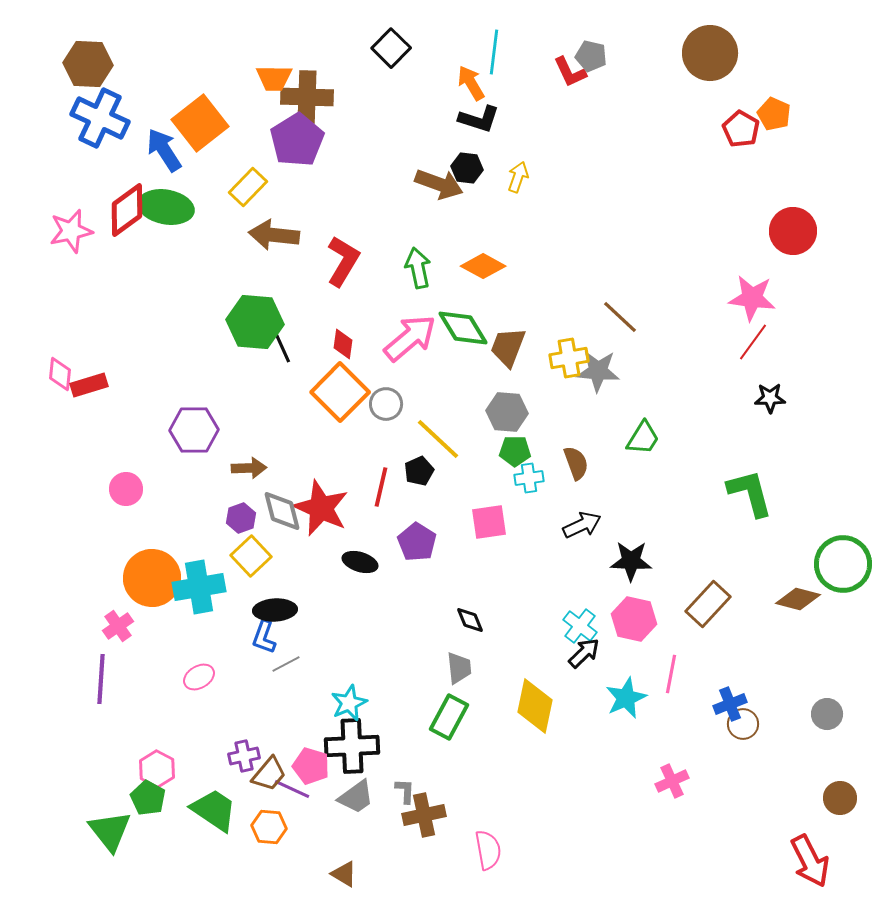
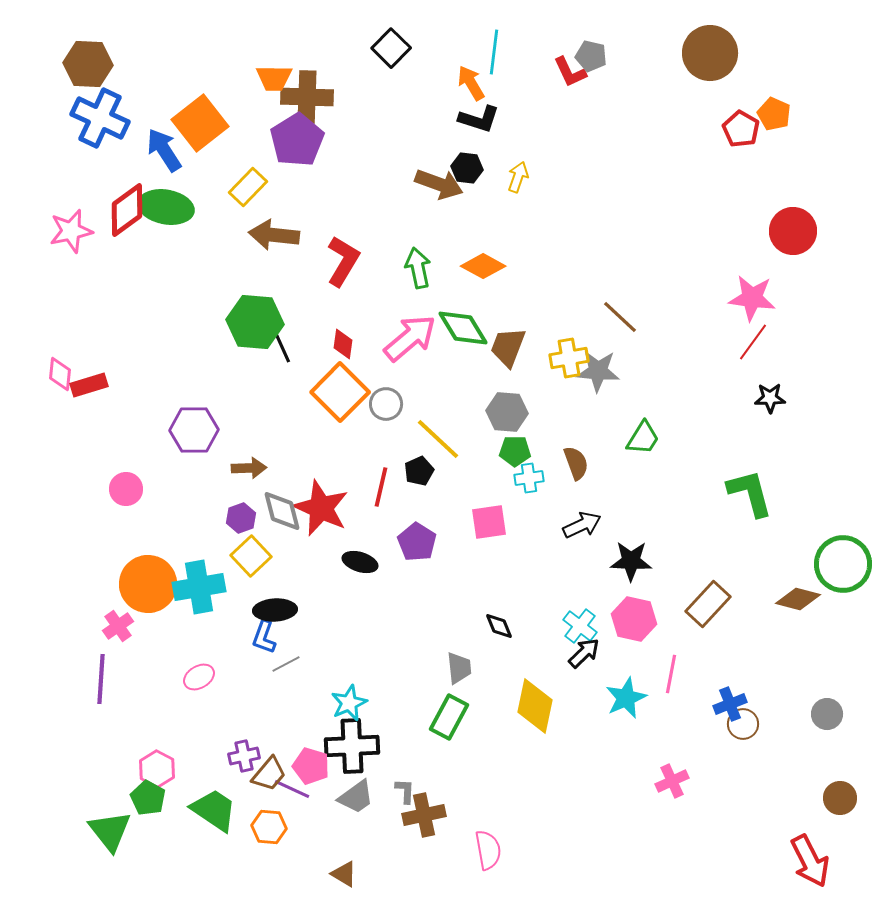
orange circle at (152, 578): moved 4 px left, 6 px down
black diamond at (470, 620): moved 29 px right, 6 px down
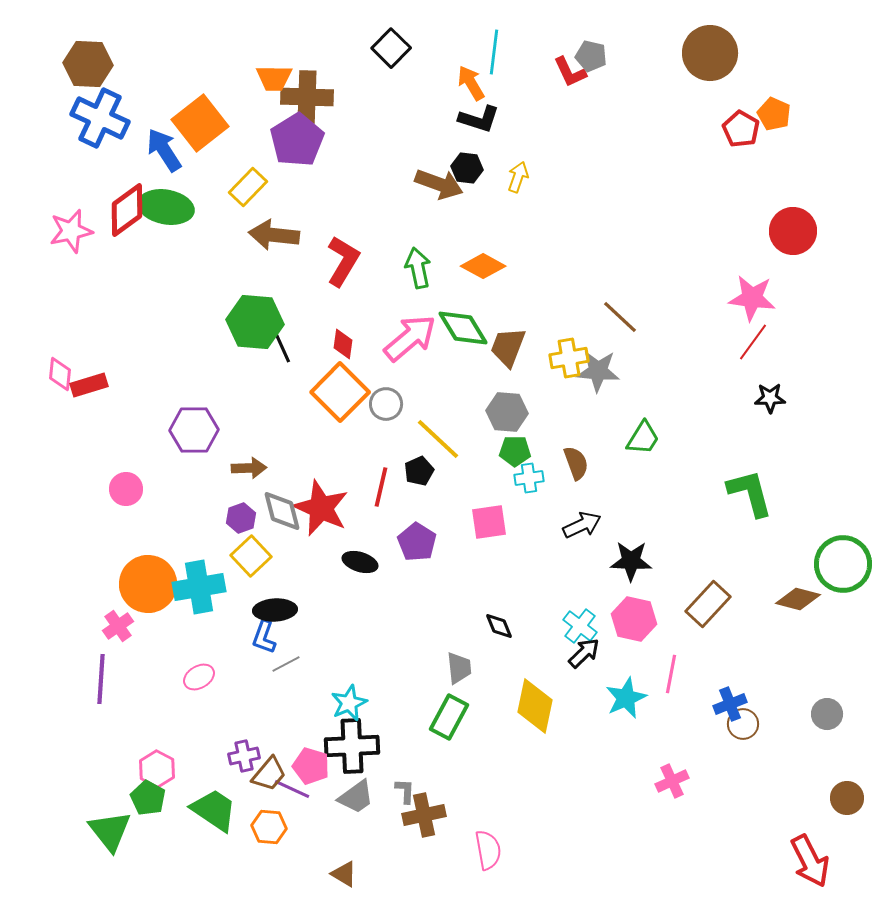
brown circle at (840, 798): moved 7 px right
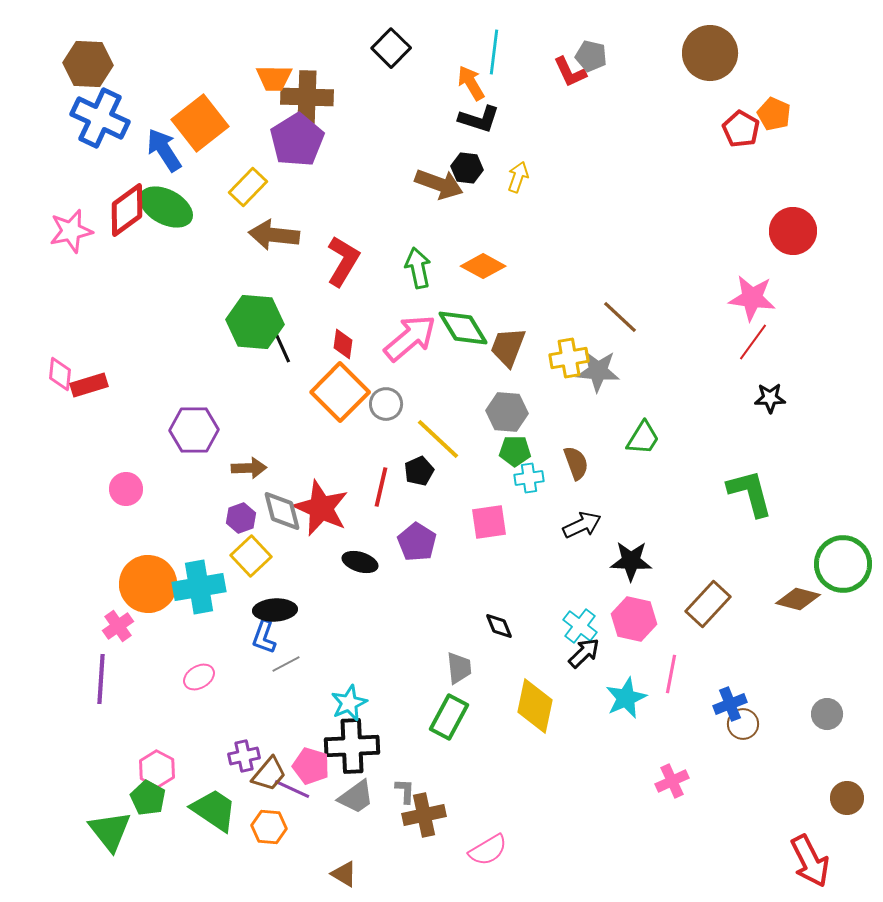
green ellipse at (166, 207): rotated 18 degrees clockwise
pink semicircle at (488, 850): rotated 69 degrees clockwise
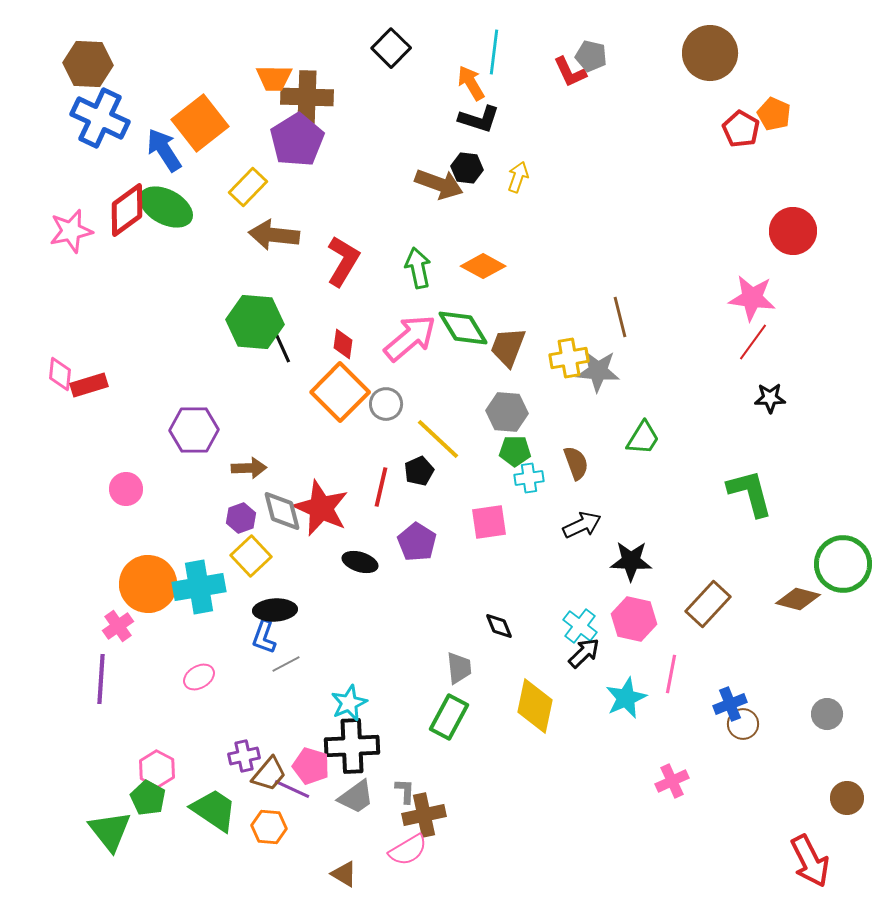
brown line at (620, 317): rotated 33 degrees clockwise
pink semicircle at (488, 850): moved 80 px left
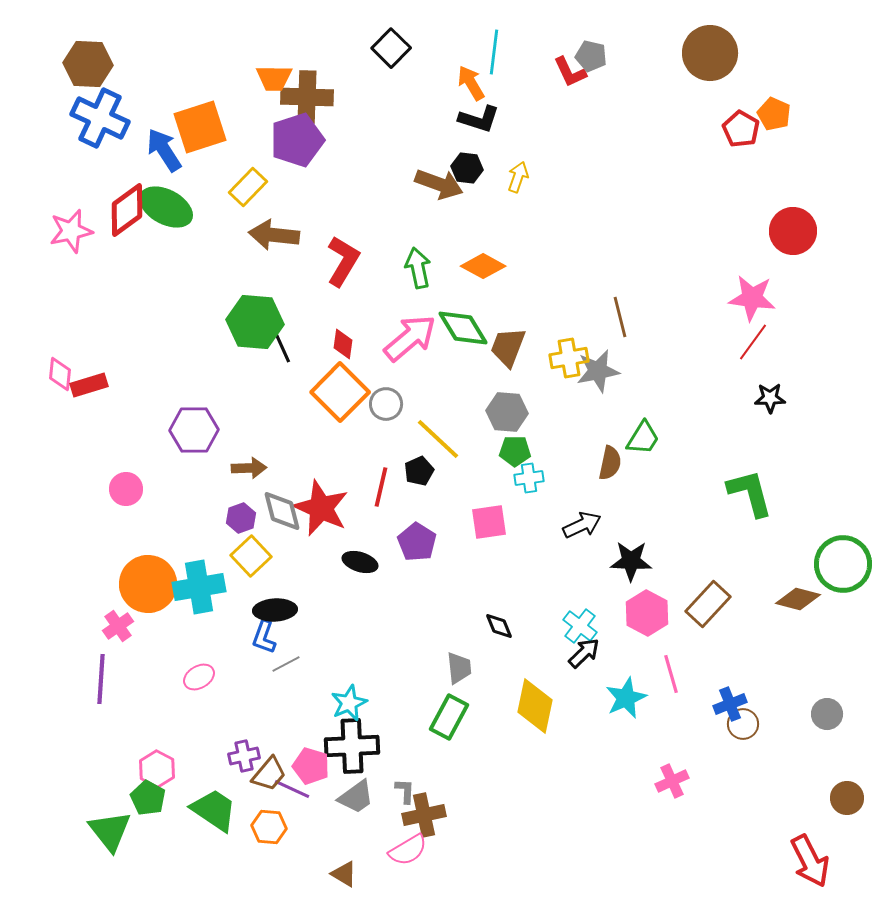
orange square at (200, 123): moved 4 px down; rotated 20 degrees clockwise
purple pentagon at (297, 140): rotated 14 degrees clockwise
gray star at (598, 371): rotated 15 degrees counterclockwise
brown semicircle at (576, 463): moved 34 px right; rotated 32 degrees clockwise
pink hexagon at (634, 619): moved 13 px right, 6 px up; rotated 15 degrees clockwise
pink line at (671, 674): rotated 27 degrees counterclockwise
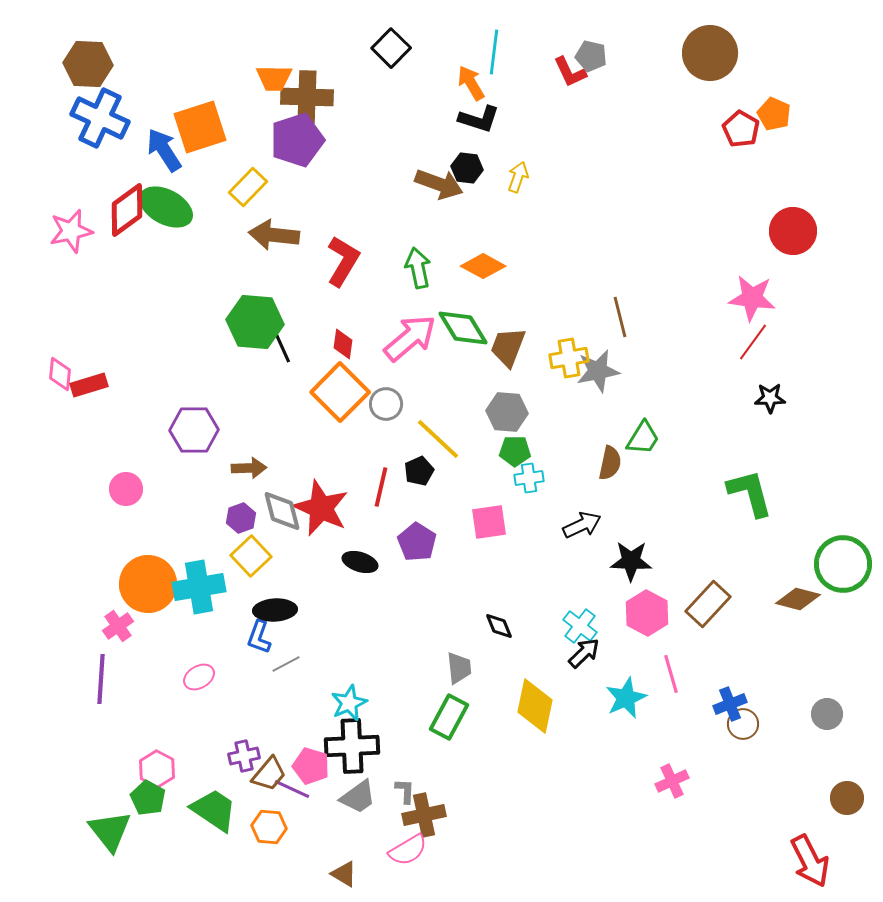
blue L-shape at (264, 637): moved 5 px left
gray trapezoid at (356, 797): moved 2 px right
